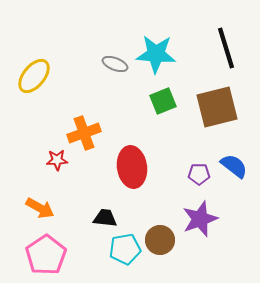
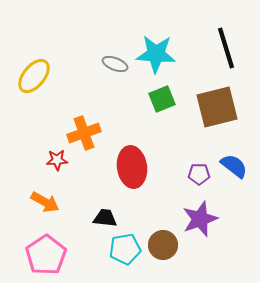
green square: moved 1 px left, 2 px up
orange arrow: moved 5 px right, 6 px up
brown circle: moved 3 px right, 5 px down
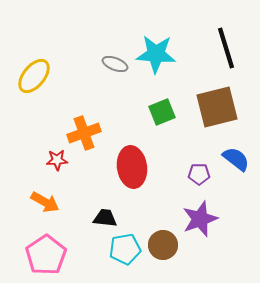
green square: moved 13 px down
blue semicircle: moved 2 px right, 7 px up
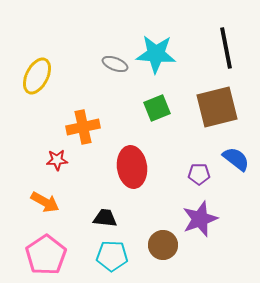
black line: rotated 6 degrees clockwise
yellow ellipse: moved 3 px right; rotated 12 degrees counterclockwise
green square: moved 5 px left, 4 px up
orange cross: moved 1 px left, 6 px up; rotated 8 degrees clockwise
cyan pentagon: moved 13 px left, 7 px down; rotated 12 degrees clockwise
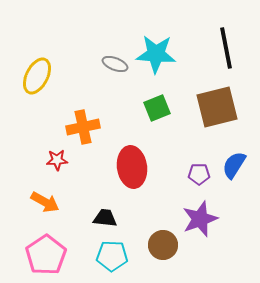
blue semicircle: moved 2 px left, 6 px down; rotated 96 degrees counterclockwise
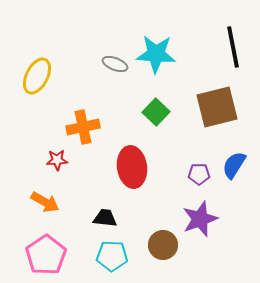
black line: moved 7 px right, 1 px up
green square: moved 1 px left, 4 px down; rotated 24 degrees counterclockwise
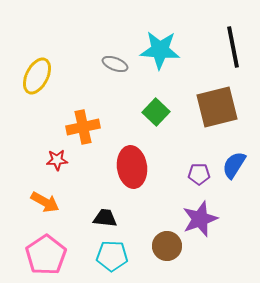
cyan star: moved 4 px right, 4 px up
brown circle: moved 4 px right, 1 px down
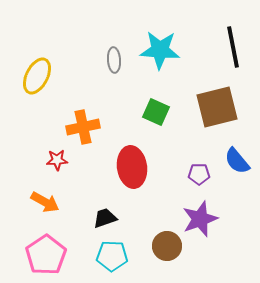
gray ellipse: moved 1 px left, 4 px up; rotated 65 degrees clockwise
green square: rotated 20 degrees counterclockwise
blue semicircle: moved 3 px right, 4 px up; rotated 72 degrees counterclockwise
black trapezoid: rotated 25 degrees counterclockwise
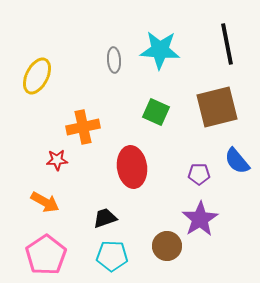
black line: moved 6 px left, 3 px up
purple star: rotated 12 degrees counterclockwise
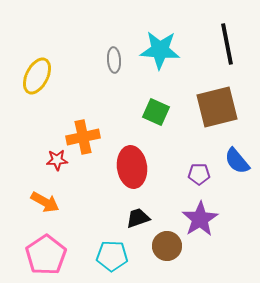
orange cross: moved 10 px down
black trapezoid: moved 33 px right
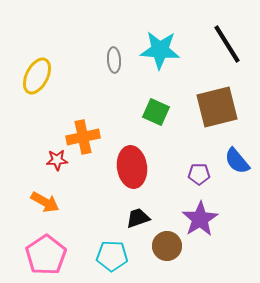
black line: rotated 21 degrees counterclockwise
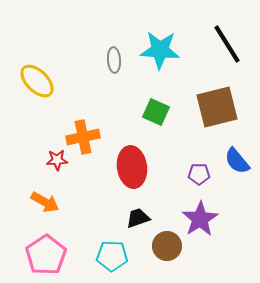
yellow ellipse: moved 5 px down; rotated 72 degrees counterclockwise
